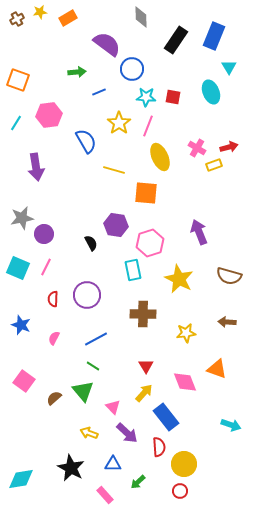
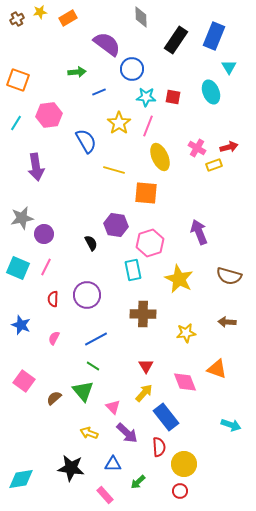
black star at (71, 468): rotated 20 degrees counterclockwise
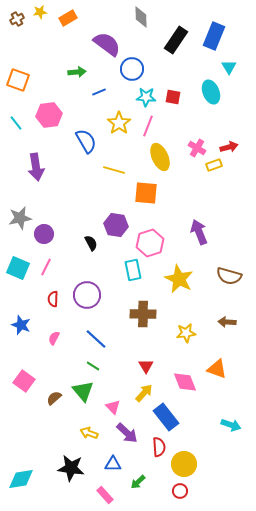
cyan line at (16, 123): rotated 70 degrees counterclockwise
gray star at (22, 218): moved 2 px left
blue line at (96, 339): rotated 70 degrees clockwise
